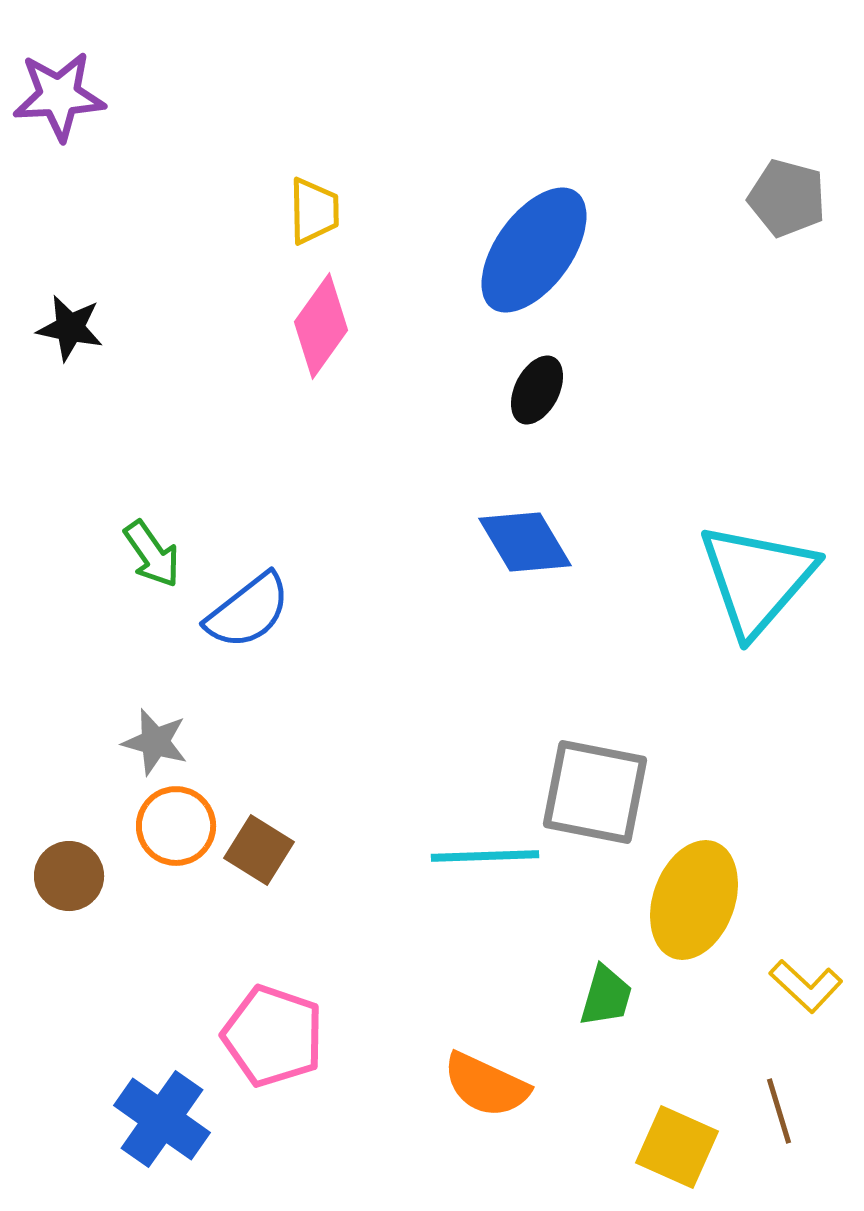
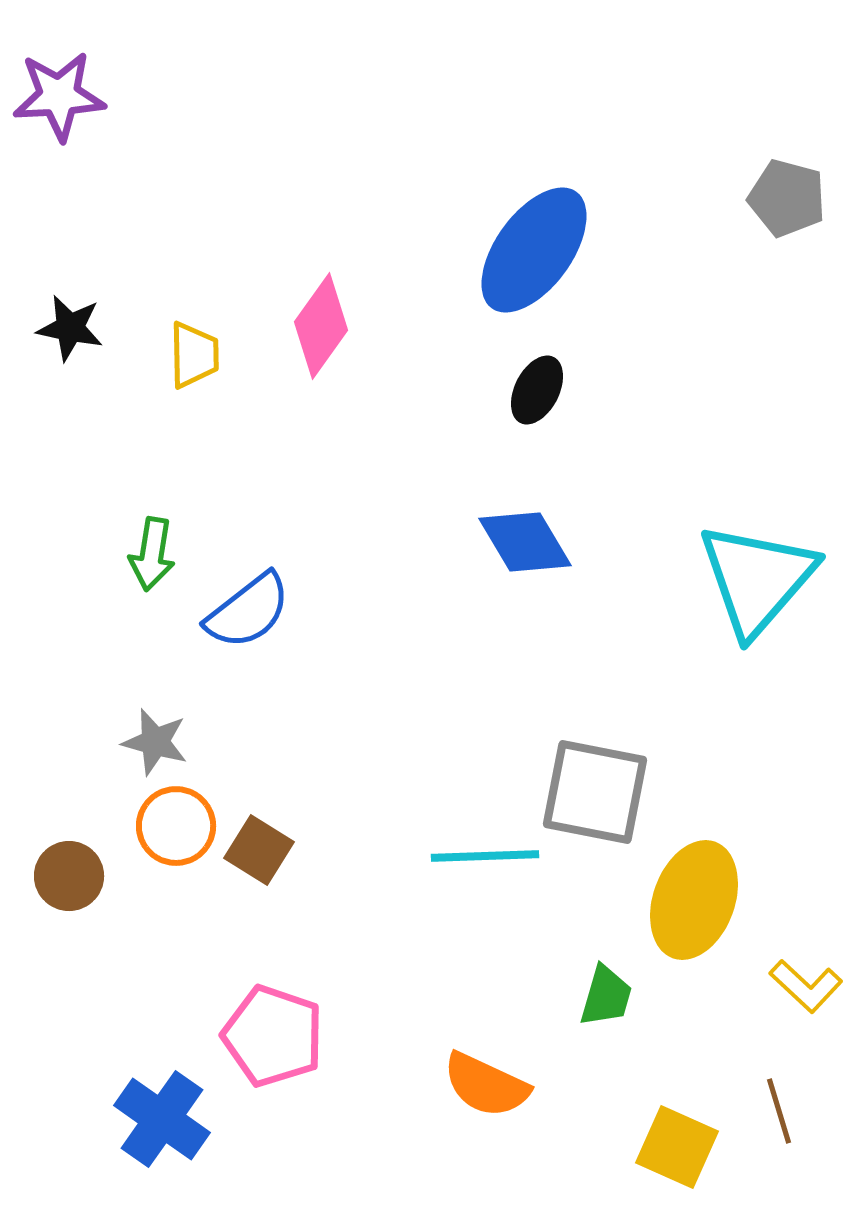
yellow trapezoid: moved 120 px left, 144 px down
green arrow: rotated 44 degrees clockwise
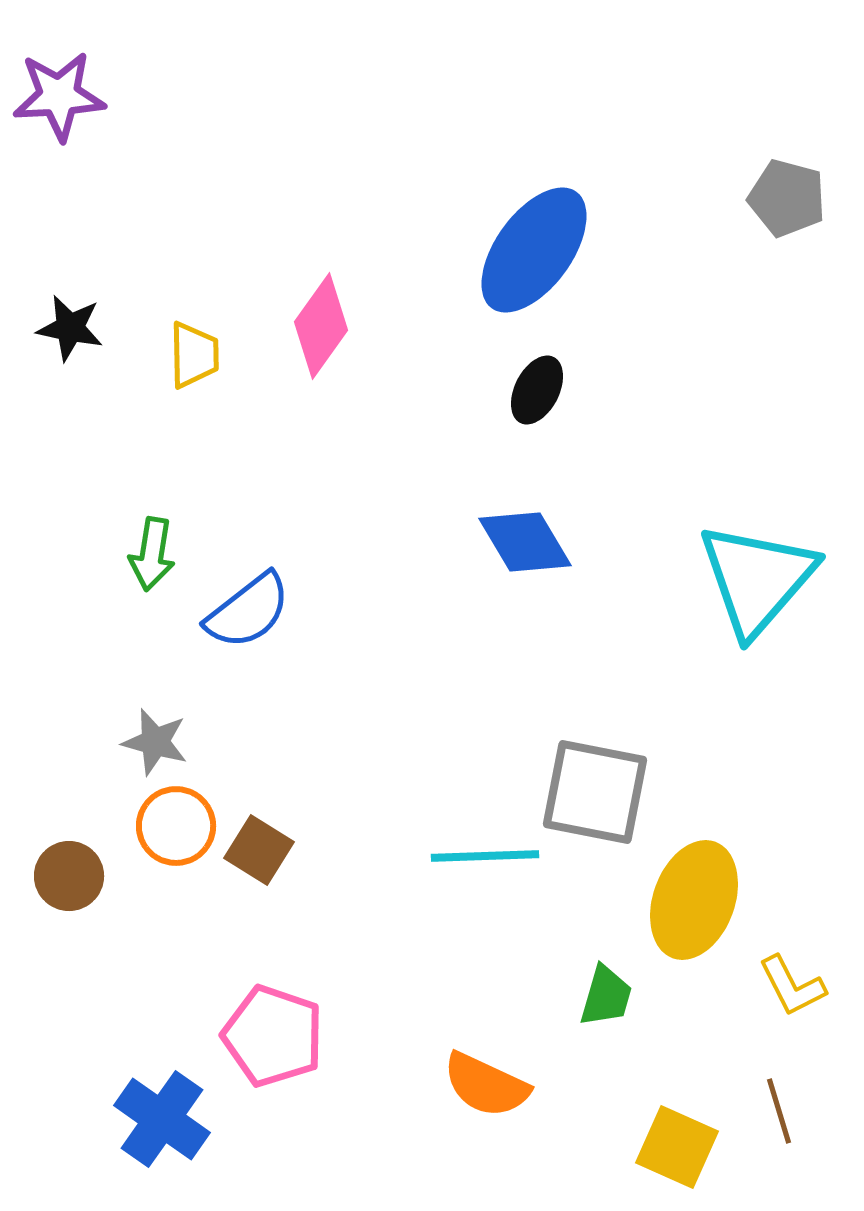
yellow L-shape: moved 14 px left; rotated 20 degrees clockwise
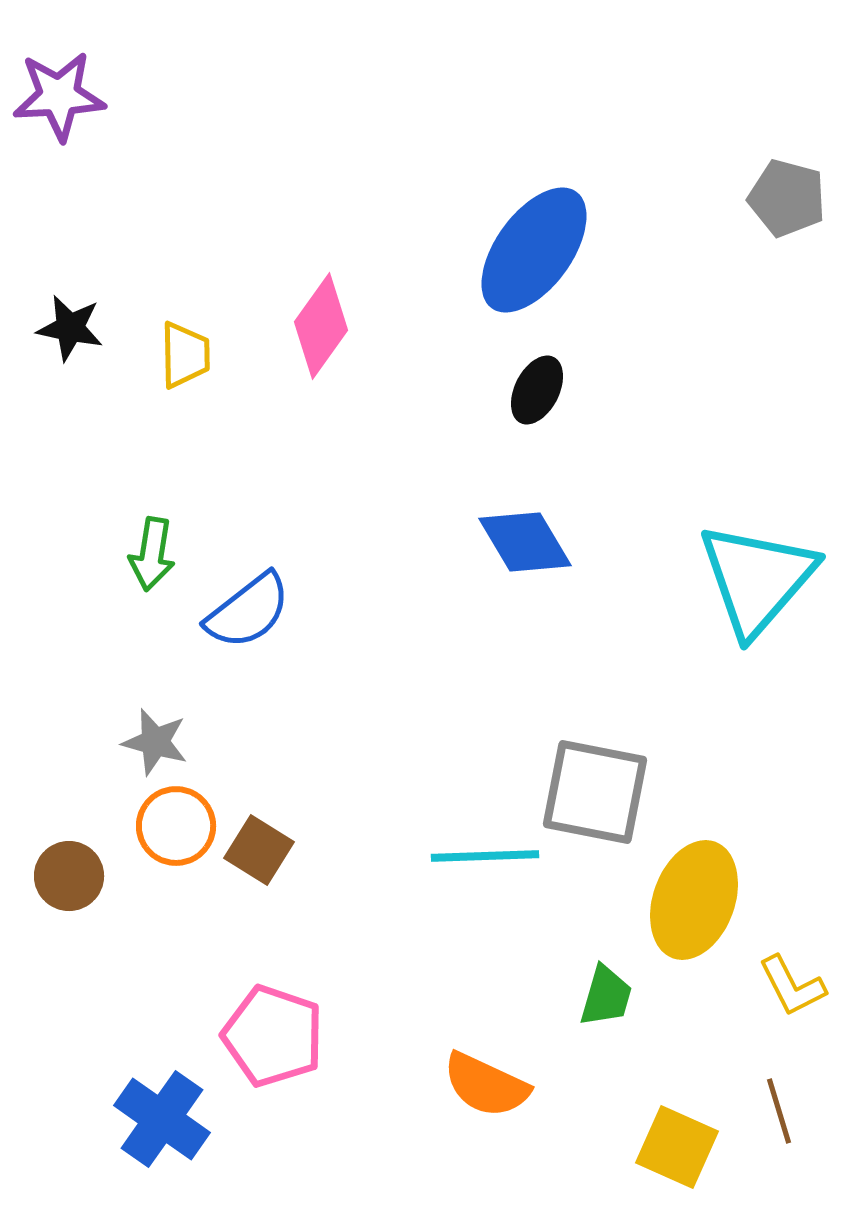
yellow trapezoid: moved 9 px left
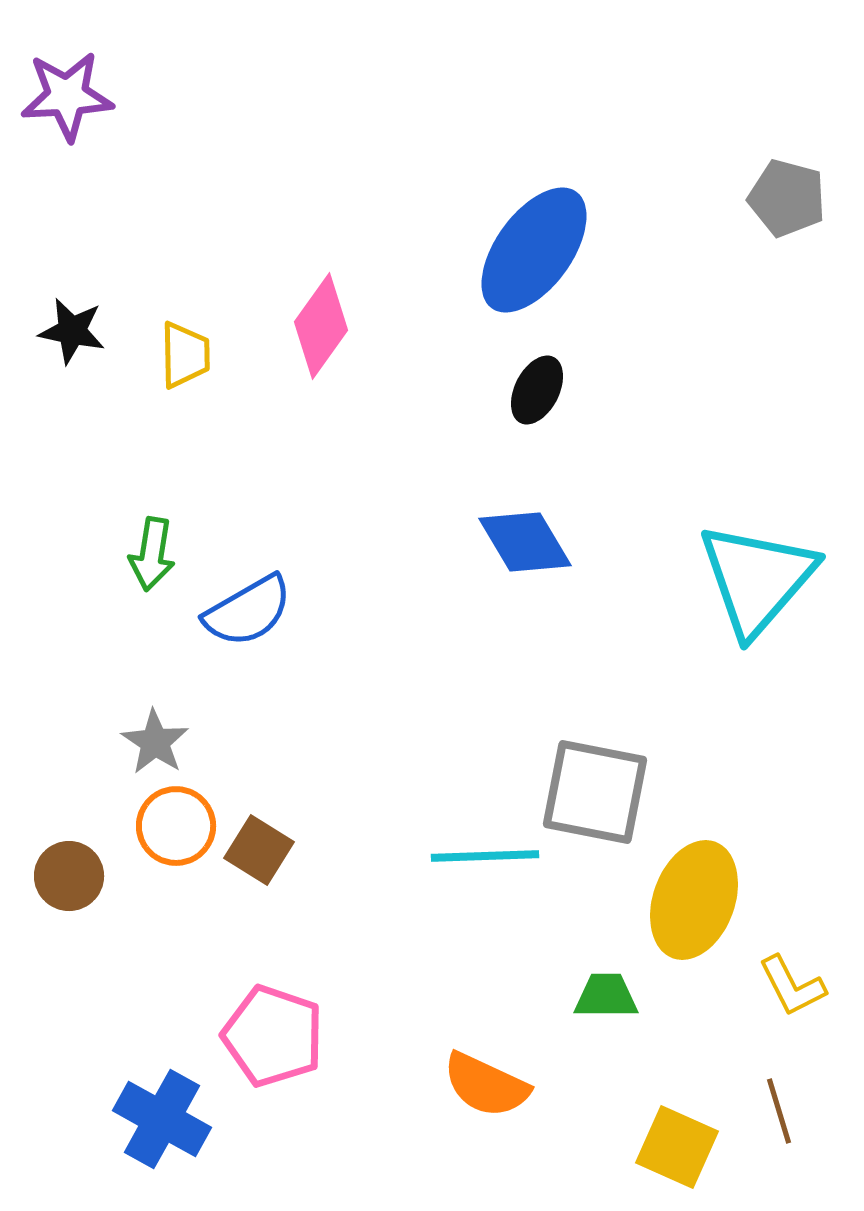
purple star: moved 8 px right
black star: moved 2 px right, 3 px down
blue semicircle: rotated 8 degrees clockwise
gray star: rotated 18 degrees clockwise
green trapezoid: rotated 106 degrees counterclockwise
blue cross: rotated 6 degrees counterclockwise
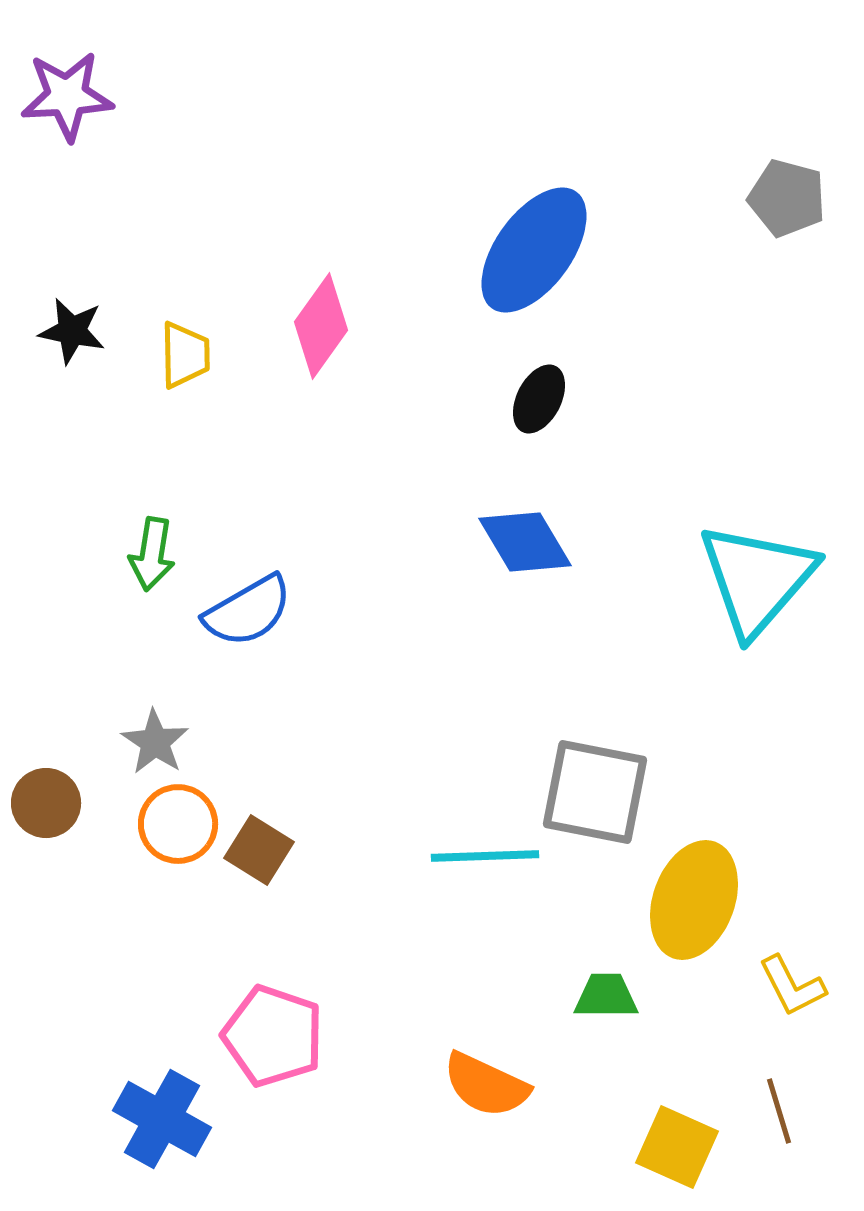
black ellipse: moved 2 px right, 9 px down
orange circle: moved 2 px right, 2 px up
brown circle: moved 23 px left, 73 px up
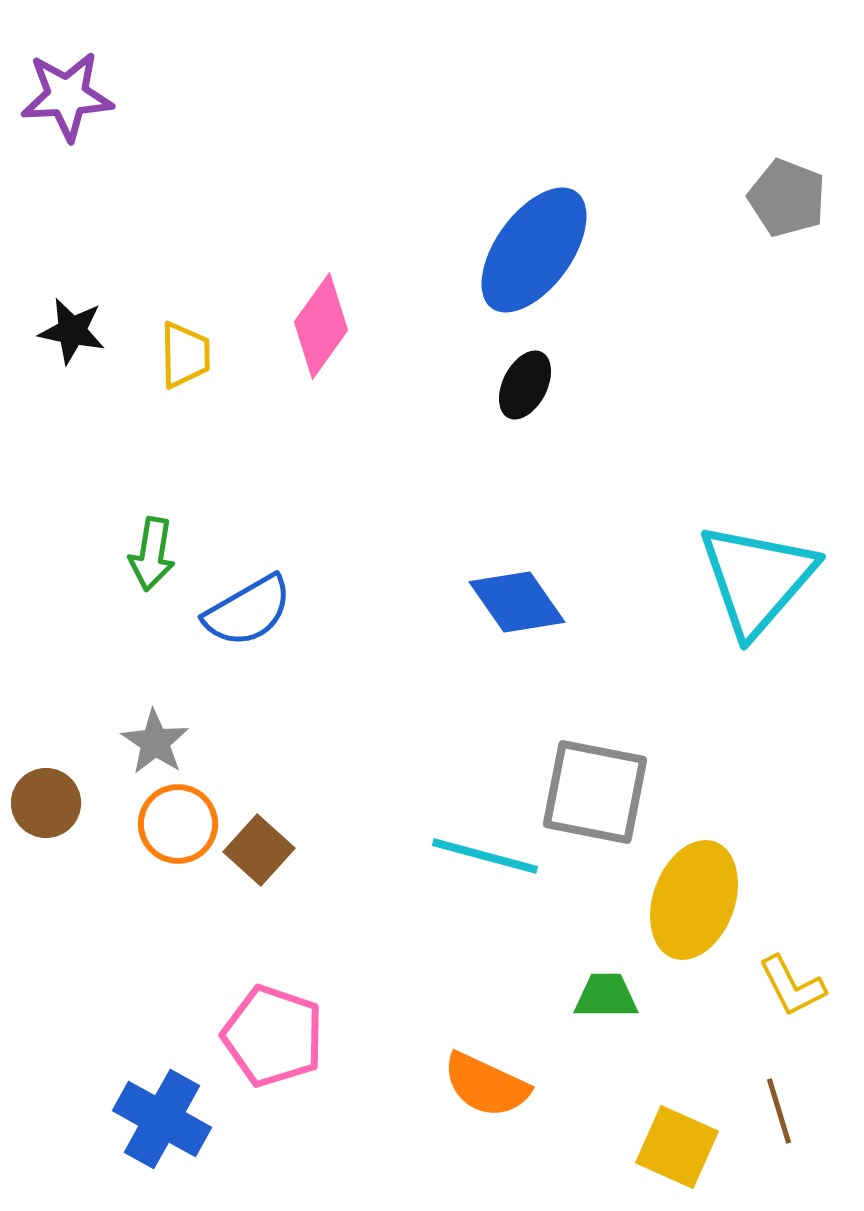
gray pentagon: rotated 6 degrees clockwise
black ellipse: moved 14 px left, 14 px up
blue diamond: moved 8 px left, 60 px down; rotated 4 degrees counterclockwise
brown square: rotated 10 degrees clockwise
cyan line: rotated 17 degrees clockwise
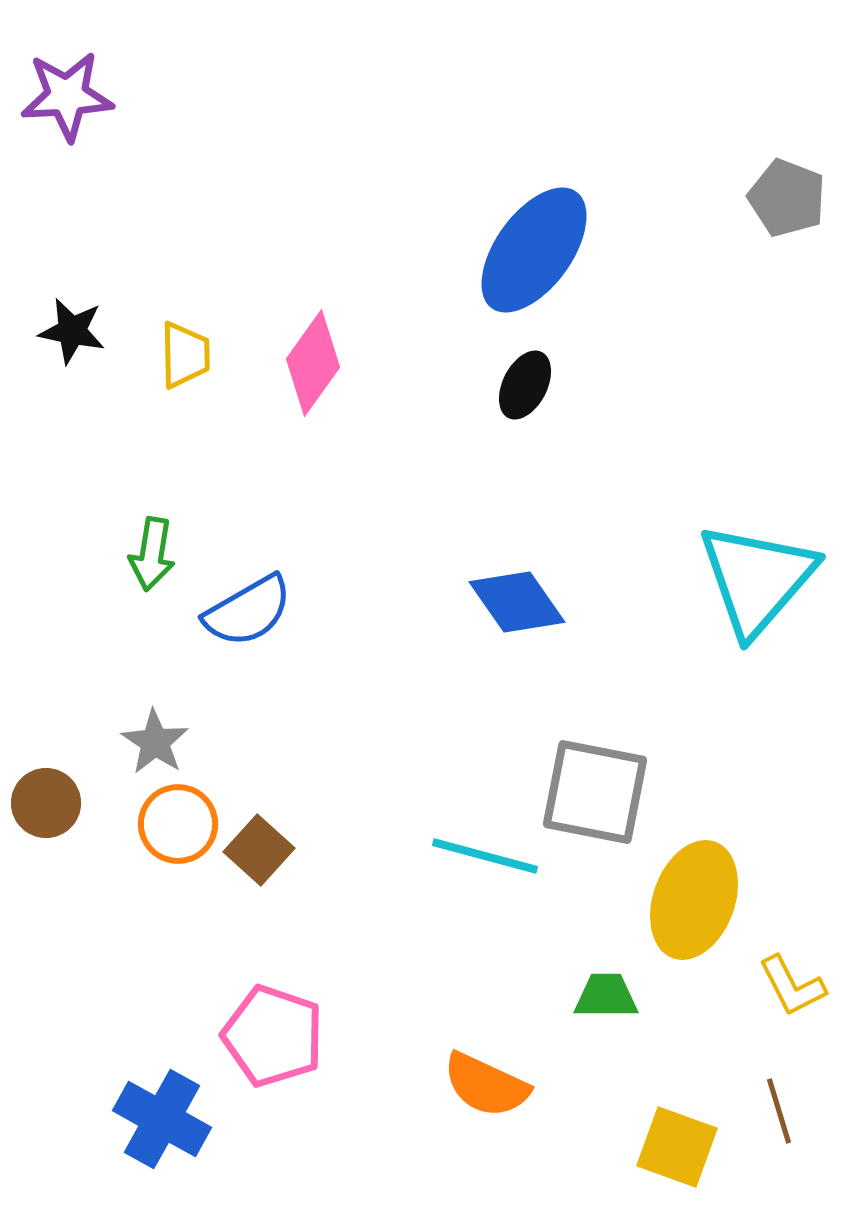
pink diamond: moved 8 px left, 37 px down
yellow square: rotated 4 degrees counterclockwise
